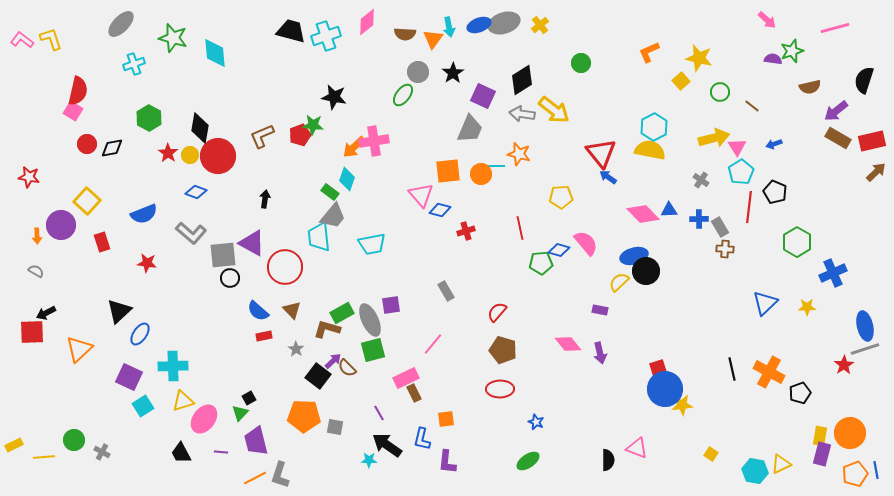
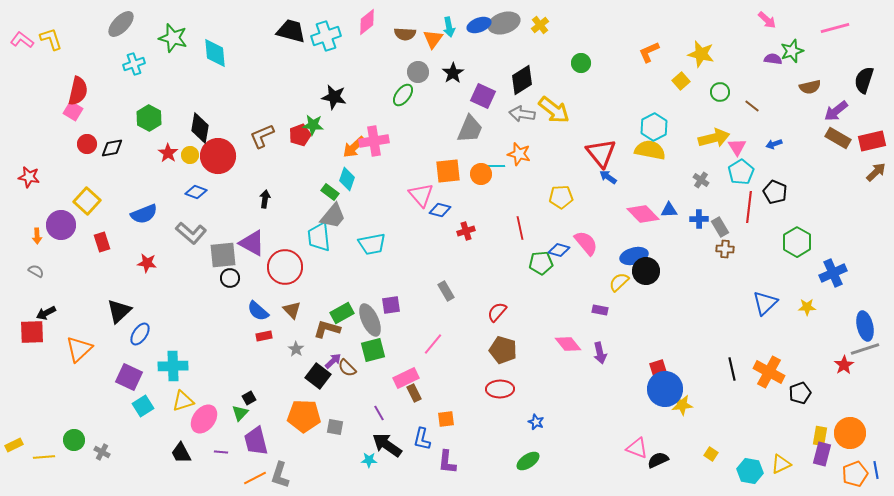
yellow star at (699, 58): moved 2 px right, 4 px up
black semicircle at (608, 460): moved 50 px right; rotated 115 degrees counterclockwise
cyan hexagon at (755, 471): moved 5 px left
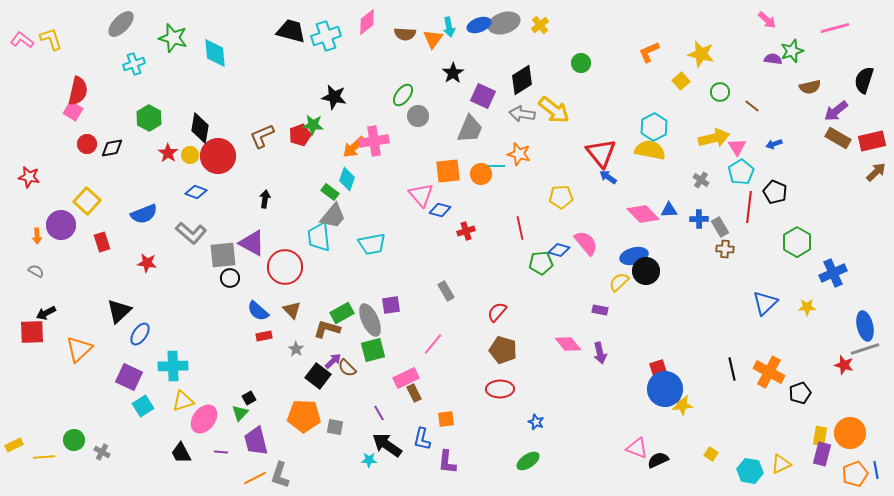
gray circle at (418, 72): moved 44 px down
red star at (844, 365): rotated 24 degrees counterclockwise
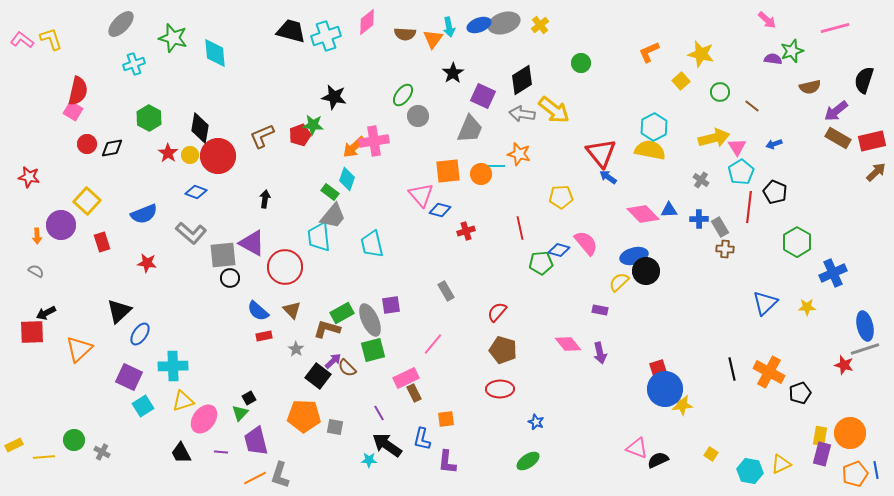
cyan trapezoid at (372, 244): rotated 88 degrees clockwise
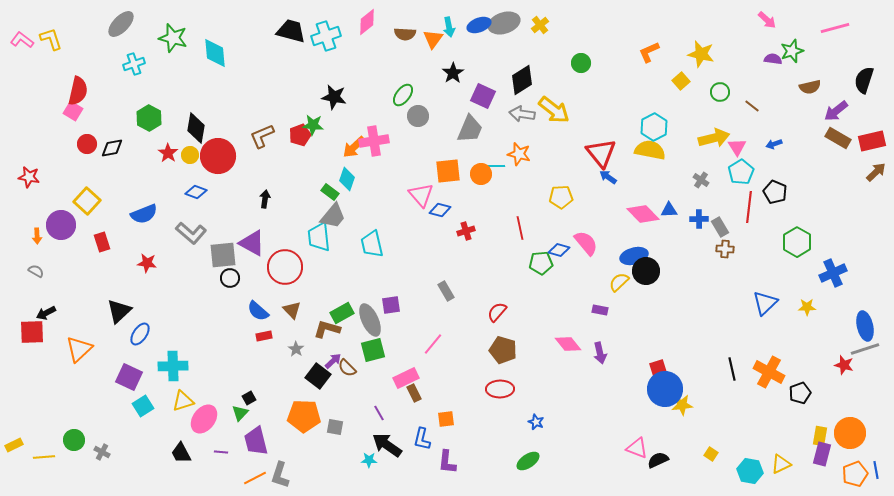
black diamond at (200, 128): moved 4 px left
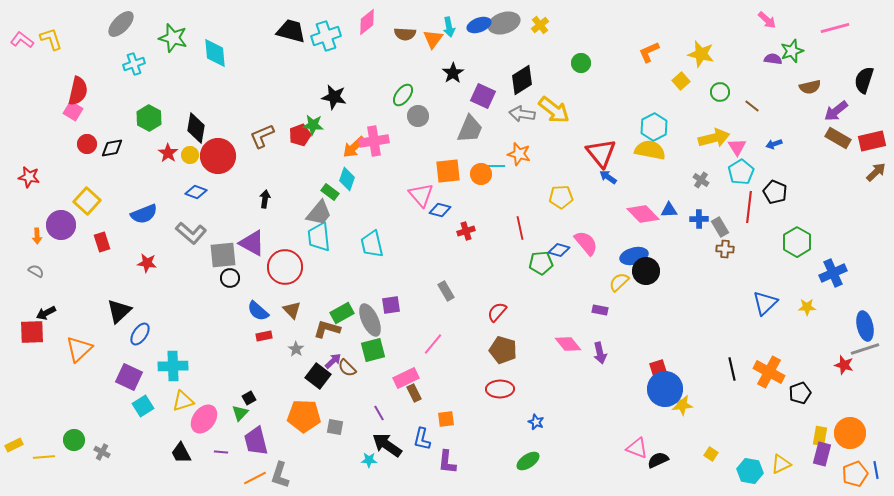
gray trapezoid at (333, 216): moved 14 px left, 3 px up
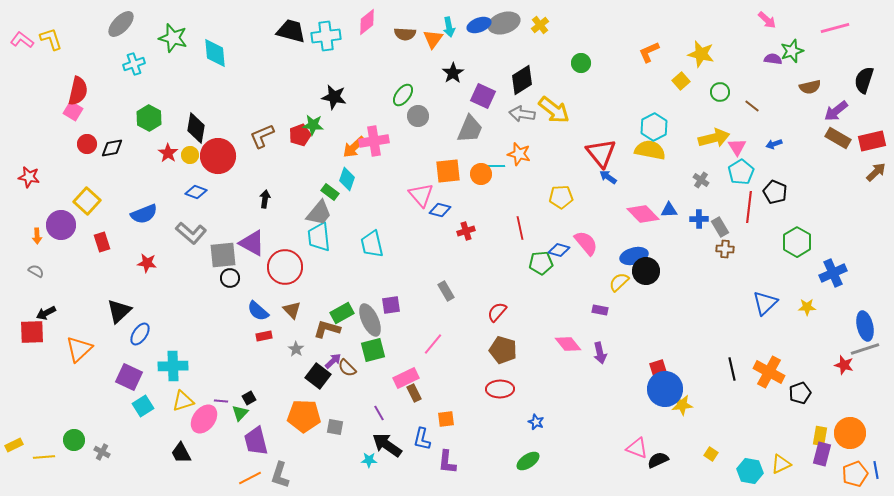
cyan cross at (326, 36): rotated 12 degrees clockwise
purple line at (221, 452): moved 51 px up
orange line at (255, 478): moved 5 px left
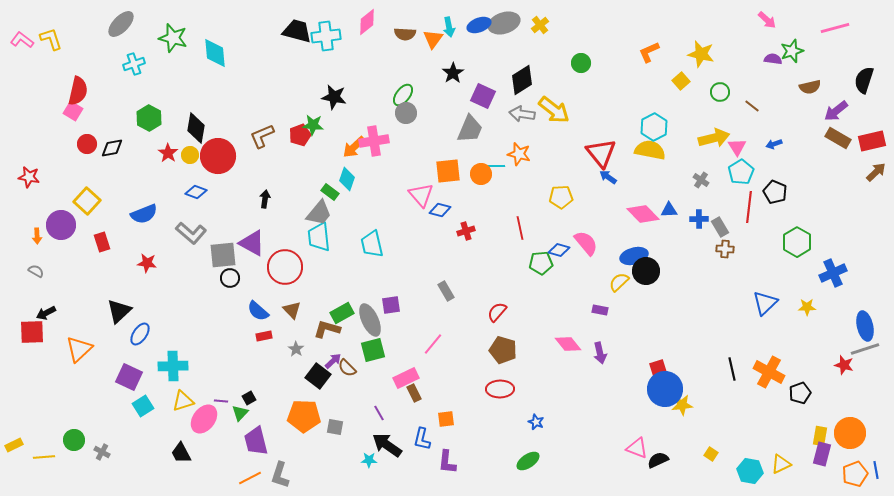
black trapezoid at (291, 31): moved 6 px right
gray circle at (418, 116): moved 12 px left, 3 px up
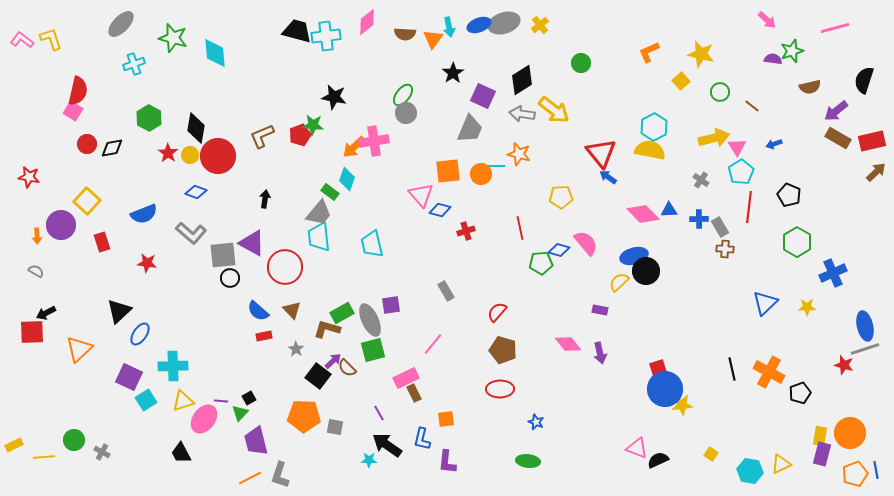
black pentagon at (775, 192): moved 14 px right, 3 px down
cyan square at (143, 406): moved 3 px right, 6 px up
green ellipse at (528, 461): rotated 40 degrees clockwise
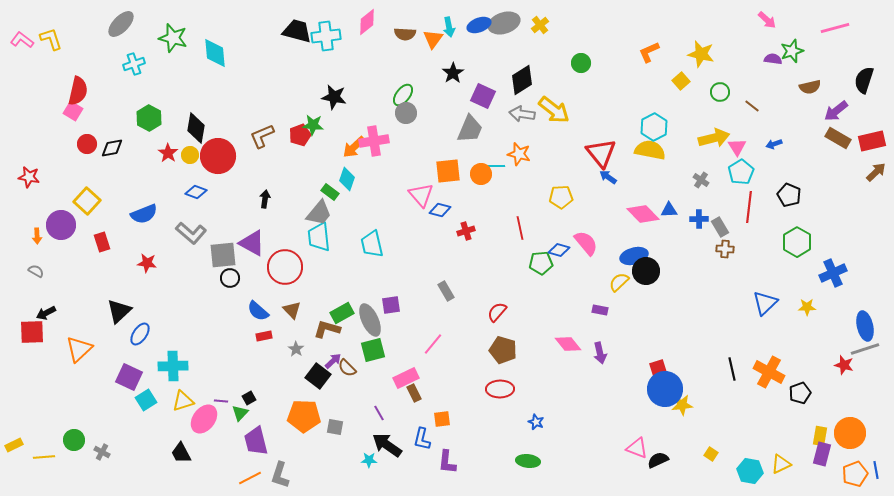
orange square at (446, 419): moved 4 px left
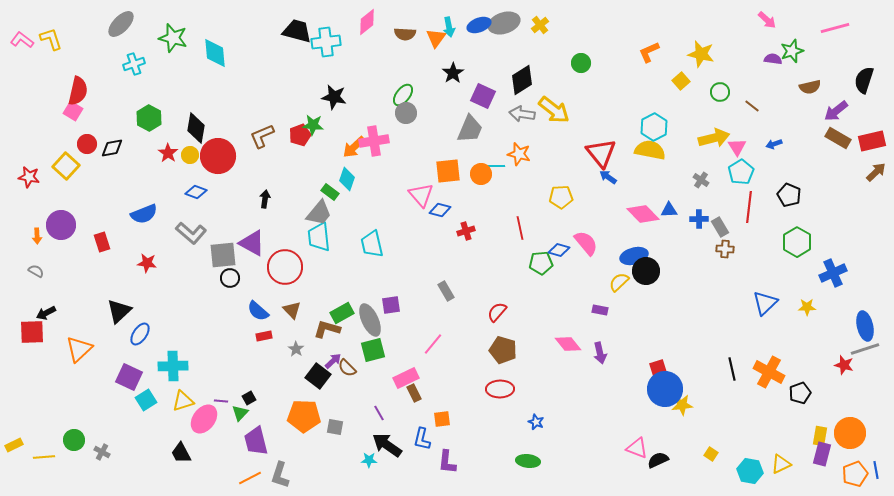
cyan cross at (326, 36): moved 6 px down
orange triangle at (433, 39): moved 3 px right, 1 px up
yellow square at (87, 201): moved 21 px left, 35 px up
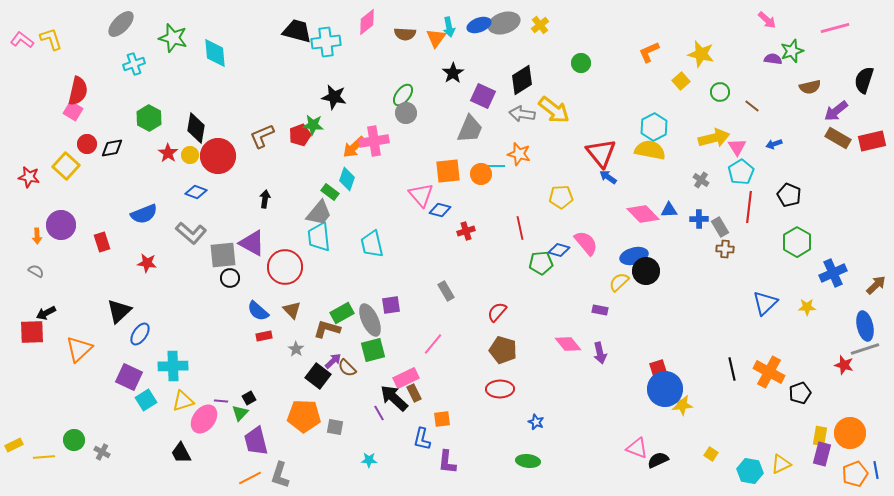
brown arrow at (876, 172): moved 113 px down
black arrow at (387, 445): moved 7 px right, 47 px up; rotated 8 degrees clockwise
